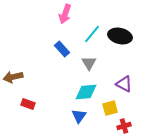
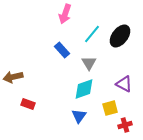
black ellipse: rotated 65 degrees counterclockwise
blue rectangle: moved 1 px down
cyan diamond: moved 2 px left, 3 px up; rotated 15 degrees counterclockwise
red cross: moved 1 px right, 1 px up
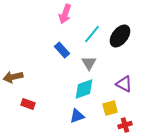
blue triangle: moved 2 px left; rotated 35 degrees clockwise
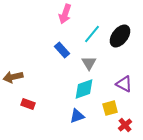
red cross: rotated 24 degrees counterclockwise
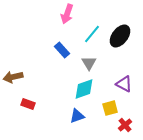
pink arrow: moved 2 px right
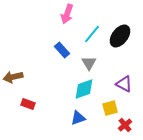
blue triangle: moved 1 px right, 2 px down
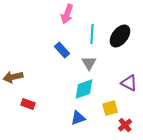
cyan line: rotated 36 degrees counterclockwise
purple triangle: moved 5 px right, 1 px up
